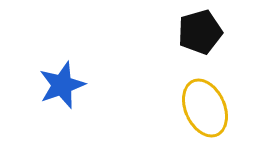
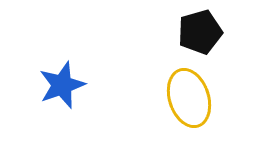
yellow ellipse: moved 16 px left, 10 px up; rotated 6 degrees clockwise
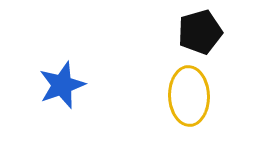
yellow ellipse: moved 2 px up; rotated 16 degrees clockwise
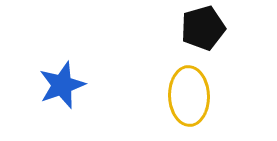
black pentagon: moved 3 px right, 4 px up
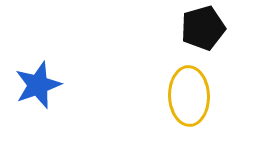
blue star: moved 24 px left
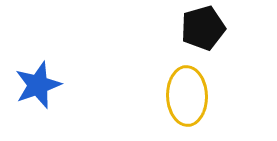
yellow ellipse: moved 2 px left
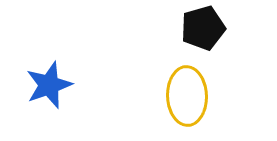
blue star: moved 11 px right
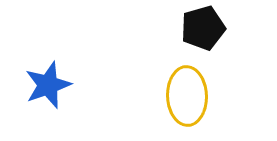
blue star: moved 1 px left
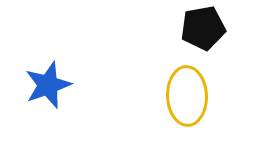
black pentagon: rotated 6 degrees clockwise
